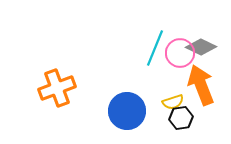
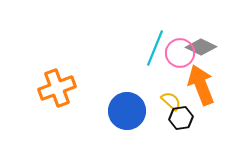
yellow semicircle: moved 2 px left, 1 px up; rotated 120 degrees counterclockwise
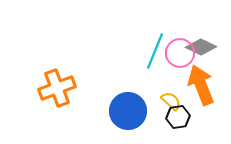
cyan line: moved 3 px down
blue circle: moved 1 px right
black hexagon: moved 3 px left, 1 px up
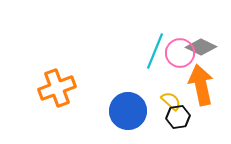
orange arrow: rotated 9 degrees clockwise
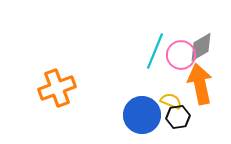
gray diamond: rotated 56 degrees counterclockwise
pink circle: moved 1 px right, 2 px down
orange arrow: moved 1 px left, 1 px up
yellow semicircle: rotated 20 degrees counterclockwise
blue circle: moved 14 px right, 4 px down
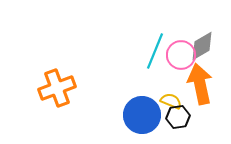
gray diamond: moved 1 px right, 1 px up
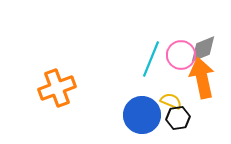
gray diamond: moved 1 px right, 3 px down; rotated 8 degrees clockwise
cyan line: moved 4 px left, 8 px down
orange arrow: moved 2 px right, 6 px up
black hexagon: moved 1 px down
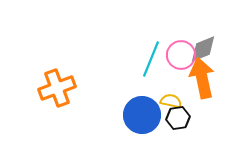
yellow semicircle: rotated 10 degrees counterclockwise
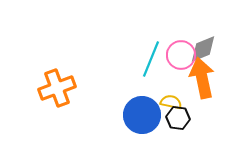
yellow semicircle: moved 1 px down
black hexagon: rotated 15 degrees clockwise
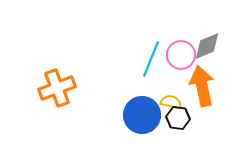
gray diamond: moved 4 px right, 3 px up
orange arrow: moved 8 px down
